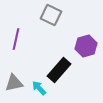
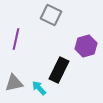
black rectangle: rotated 15 degrees counterclockwise
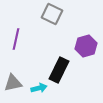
gray square: moved 1 px right, 1 px up
gray triangle: moved 1 px left
cyan arrow: rotated 119 degrees clockwise
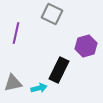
purple line: moved 6 px up
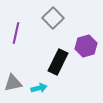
gray square: moved 1 px right, 4 px down; rotated 20 degrees clockwise
black rectangle: moved 1 px left, 8 px up
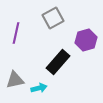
gray square: rotated 15 degrees clockwise
purple hexagon: moved 6 px up
black rectangle: rotated 15 degrees clockwise
gray triangle: moved 2 px right, 3 px up
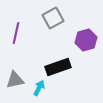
black rectangle: moved 5 px down; rotated 30 degrees clockwise
cyan arrow: rotated 49 degrees counterclockwise
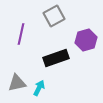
gray square: moved 1 px right, 2 px up
purple line: moved 5 px right, 1 px down
black rectangle: moved 2 px left, 9 px up
gray triangle: moved 2 px right, 3 px down
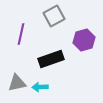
purple hexagon: moved 2 px left
black rectangle: moved 5 px left, 1 px down
cyan arrow: moved 1 px right, 1 px up; rotated 119 degrees counterclockwise
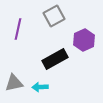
purple line: moved 3 px left, 5 px up
purple hexagon: rotated 10 degrees counterclockwise
black rectangle: moved 4 px right; rotated 10 degrees counterclockwise
gray triangle: moved 3 px left
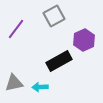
purple line: moved 2 px left; rotated 25 degrees clockwise
black rectangle: moved 4 px right, 2 px down
